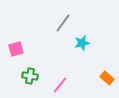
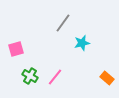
green cross: rotated 21 degrees clockwise
pink line: moved 5 px left, 8 px up
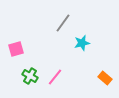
orange rectangle: moved 2 px left
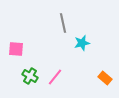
gray line: rotated 48 degrees counterclockwise
pink square: rotated 21 degrees clockwise
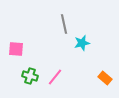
gray line: moved 1 px right, 1 px down
green cross: rotated 14 degrees counterclockwise
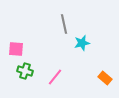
green cross: moved 5 px left, 5 px up
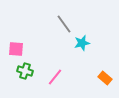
gray line: rotated 24 degrees counterclockwise
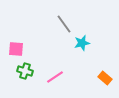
pink line: rotated 18 degrees clockwise
